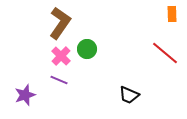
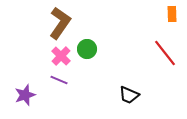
red line: rotated 12 degrees clockwise
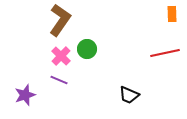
brown L-shape: moved 3 px up
red line: rotated 64 degrees counterclockwise
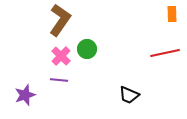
purple line: rotated 18 degrees counterclockwise
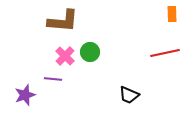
brown L-shape: moved 3 px right, 1 px down; rotated 60 degrees clockwise
green circle: moved 3 px right, 3 px down
pink cross: moved 4 px right
purple line: moved 6 px left, 1 px up
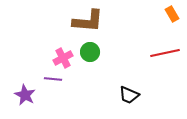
orange rectangle: rotated 28 degrees counterclockwise
brown L-shape: moved 25 px right
pink cross: moved 2 px left, 2 px down; rotated 18 degrees clockwise
purple star: rotated 25 degrees counterclockwise
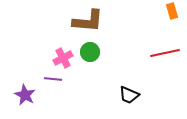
orange rectangle: moved 3 px up; rotated 14 degrees clockwise
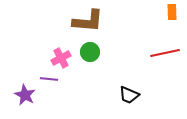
orange rectangle: moved 1 px down; rotated 14 degrees clockwise
pink cross: moved 2 px left
purple line: moved 4 px left
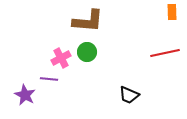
green circle: moved 3 px left
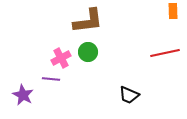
orange rectangle: moved 1 px right, 1 px up
brown L-shape: rotated 12 degrees counterclockwise
green circle: moved 1 px right
purple line: moved 2 px right
purple star: moved 2 px left
